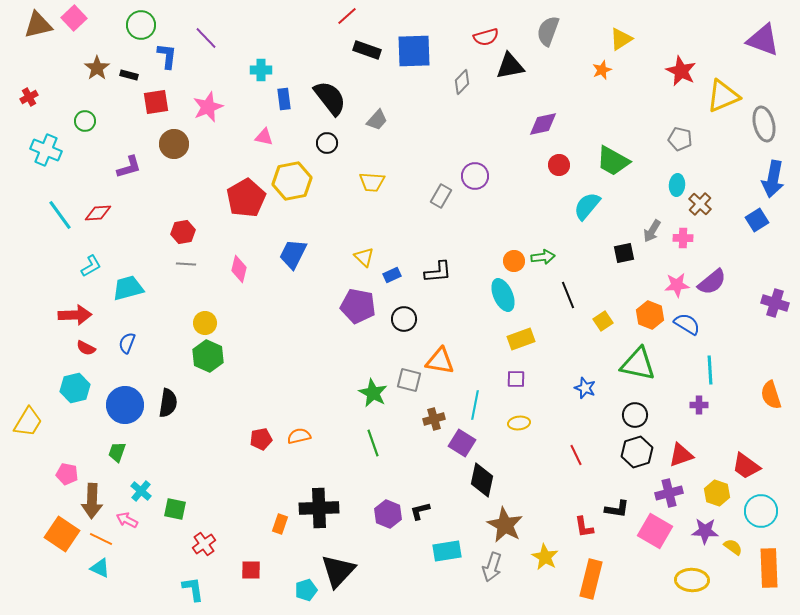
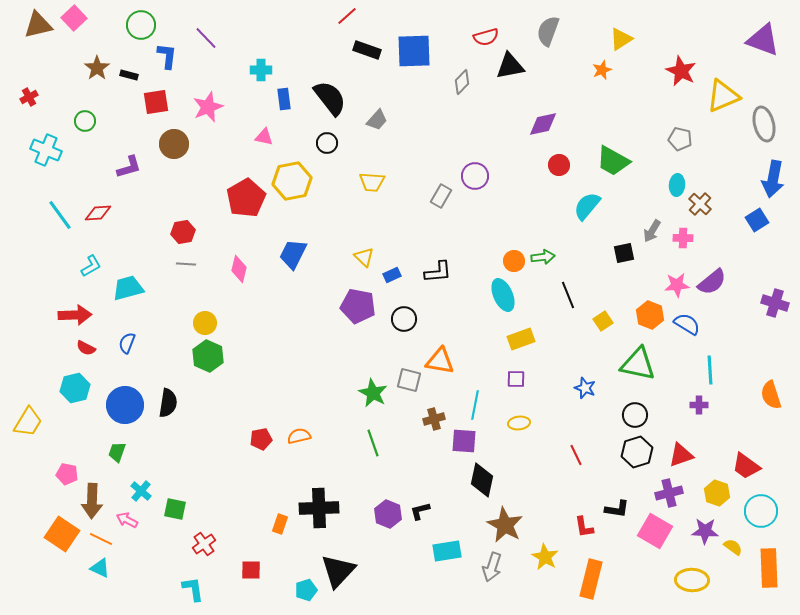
purple square at (462, 443): moved 2 px right, 2 px up; rotated 28 degrees counterclockwise
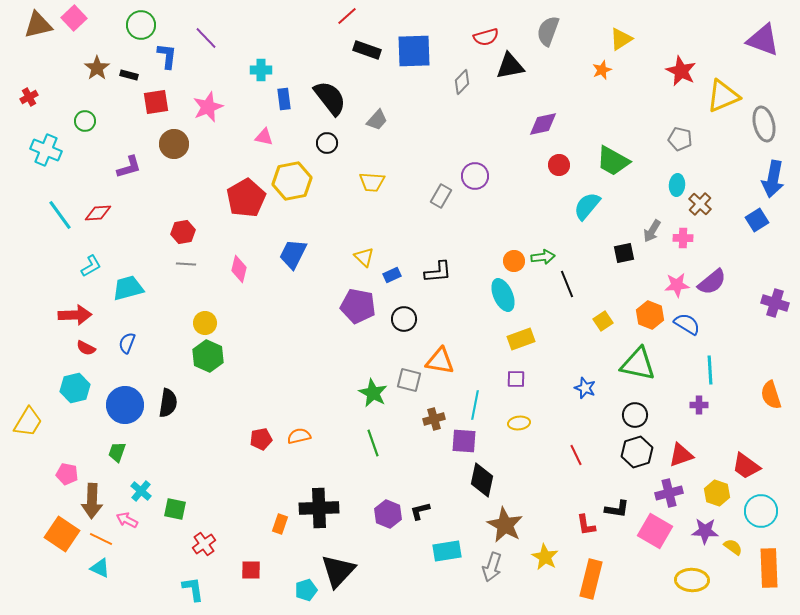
black line at (568, 295): moved 1 px left, 11 px up
red L-shape at (584, 527): moved 2 px right, 2 px up
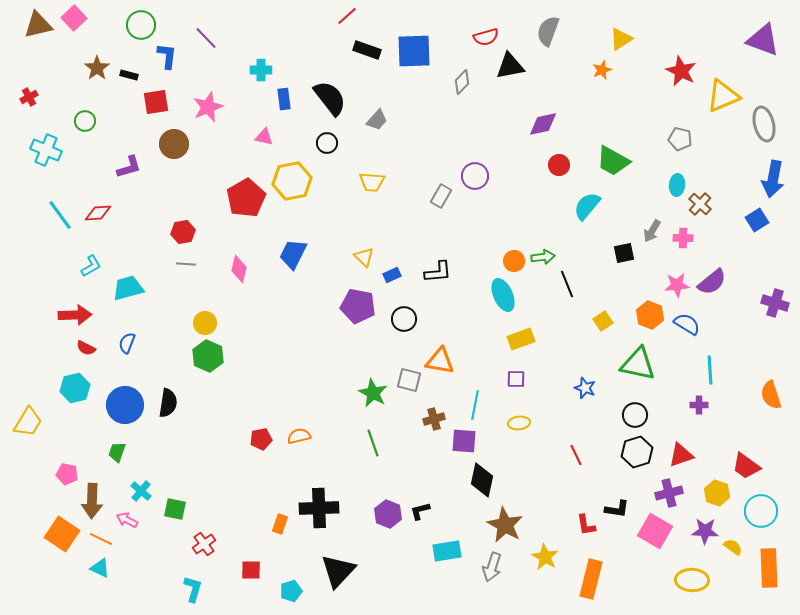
cyan L-shape at (193, 589): rotated 24 degrees clockwise
cyan pentagon at (306, 590): moved 15 px left, 1 px down
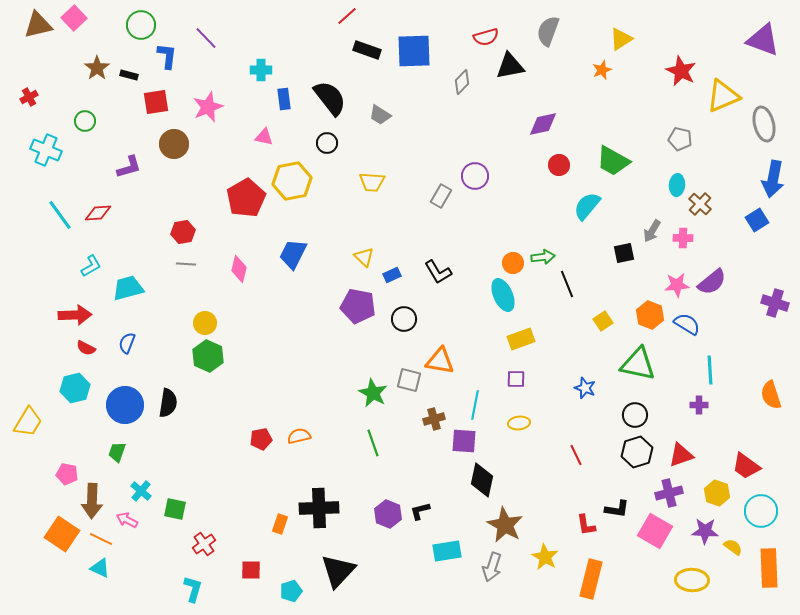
gray trapezoid at (377, 120): moved 3 px right, 5 px up; rotated 80 degrees clockwise
orange circle at (514, 261): moved 1 px left, 2 px down
black L-shape at (438, 272): rotated 64 degrees clockwise
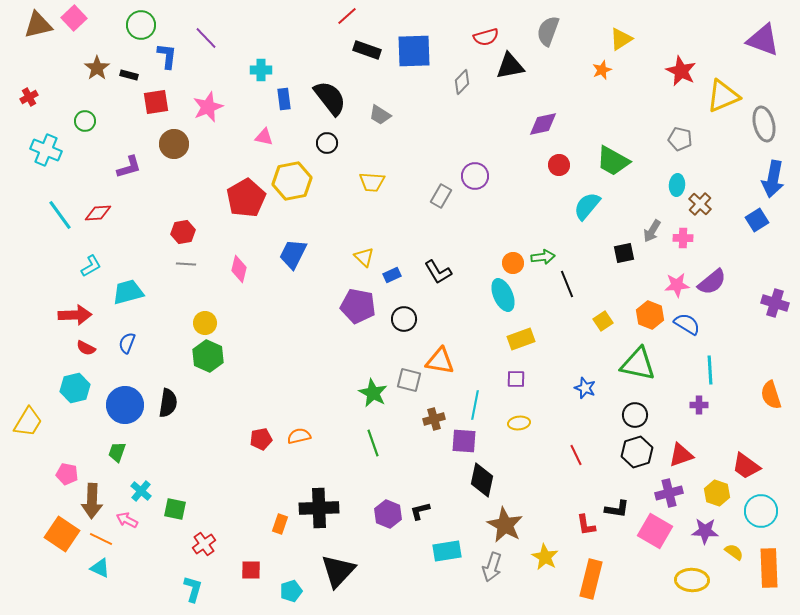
cyan trapezoid at (128, 288): moved 4 px down
yellow semicircle at (733, 547): moved 1 px right, 5 px down
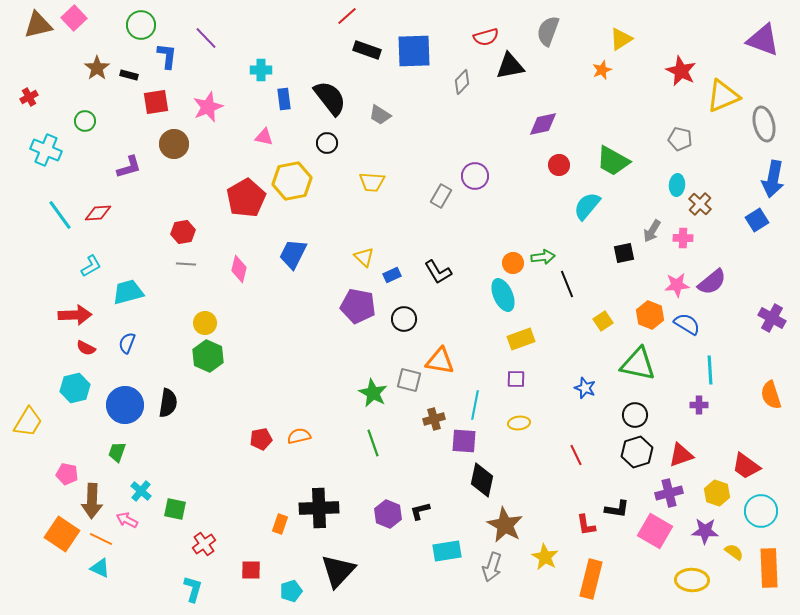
purple cross at (775, 303): moved 3 px left, 15 px down; rotated 12 degrees clockwise
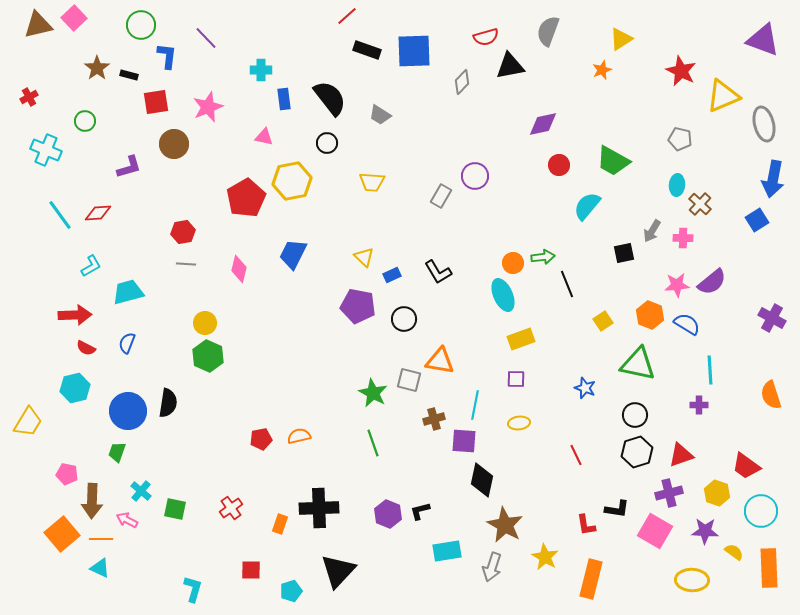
blue circle at (125, 405): moved 3 px right, 6 px down
orange square at (62, 534): rotated 16 degrees clockwise
orange line at (101, 539): rotated 25 degrees counterclockwise
red cross at (204, 544): moved 27 px right, 36 px up
